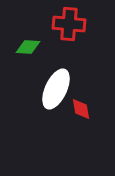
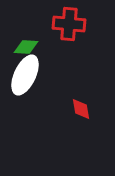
green diamond: moved 2 px left
white ellipse: moved 31 px left, 14 px up
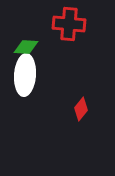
white ellipse: rotated 21 degrees counterclockwise
red diamond: rotated 50 degrees clockwise
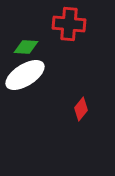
white ellipse: rotated 54 degrees clockwise
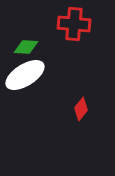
red cross: moved 5 px right
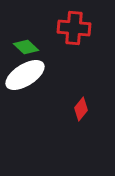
red cross: moved 4 px down
green diamond: rotated 40 degrees clockwise
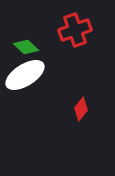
red cross: moved 1 px right, 2 px down; rotated 24 degrees counterclockwise
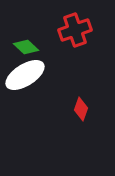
red diamond: rotated 20 degrees counterclockwise
